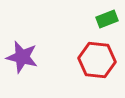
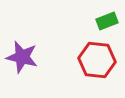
green rectangle: moved 2 px down
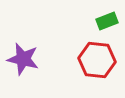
purple star: moved 1 px right, 2 px down
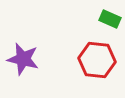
green rectangle: moved 3 px right, 2 px up; rotated 45 degrees clockwise
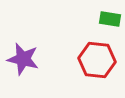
green rectangle: rotated 15 degrees counterclockwise
